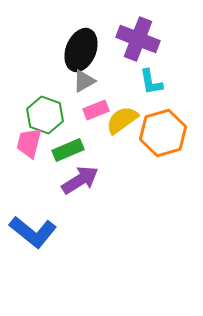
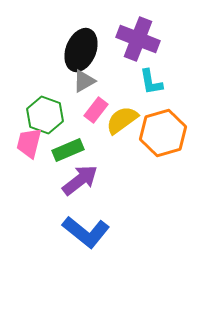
pink rectangle: rotated 30 degrees counterclockwise
purple arrow: rotated 6 degrees counterclockwise
blue L-shape: moved 53 px right
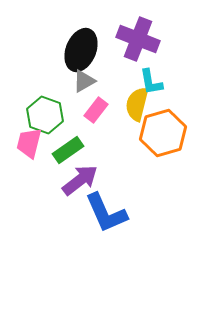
yellow semicircle: moved 15 px right, 16 px up; rotated 40 degrees counterclockwise
green rectangle: rotated 12 degrees counterclockwise
blue L-shape: moved 20 px right, 19 px up; rotated 27 degrees clockwise
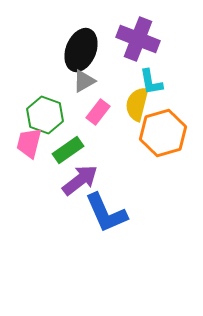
pink rectangle: moved 2 px right, 2 px down
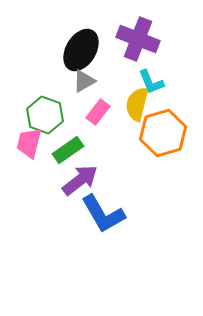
black ellipse: rotated 9 degrees clockwise
cyan L-shape: rotated 12 degrees counterclockwise
blue L-shape: moved 3 px left, 1 px down; rotated 6 degrees counterclockwise
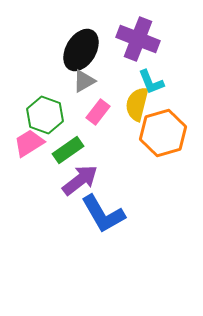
pink trapezoid: rotated 44 degrees clockwise
